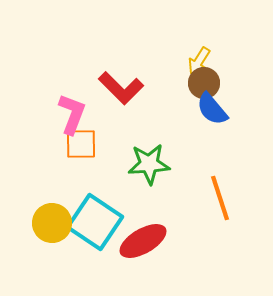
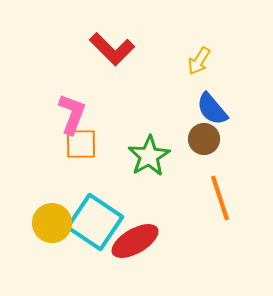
brown circle: moved 56 px down
red L-shape: moved 9 px left, 39 px up
green star: moved 8 px up; rotated 27 degrees counterclockwise
red ellipse: moved 8 px left
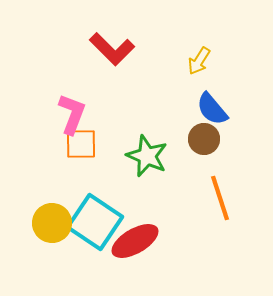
green star: moved 2 px left; rotated 18 degrees counterclockwise
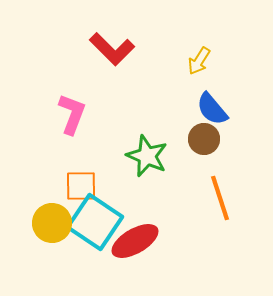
orange square: moved 42 px down
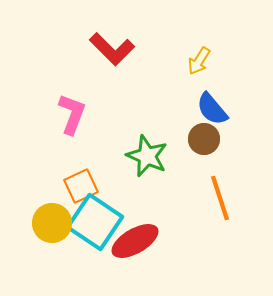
orange square: rotated 24 degrees counterclockwise
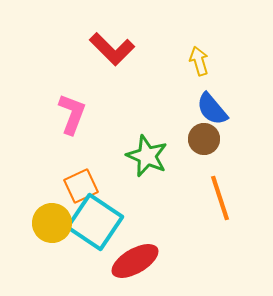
yellow arrow: rotated 132 degrees clockwise
red ellipse: moved 20 px down
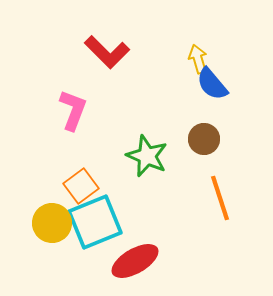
red L-shape: moved 5 px left, 3 px down
yellow arrow: moved 1 px left, 2 px up
blue semicircle: moved 25 px up
pink L-shape: moved 1 px right, 4 px up
orange square: rotated 12 degrees counterclockwise
cyan square: rotated 34 degrees clockwise
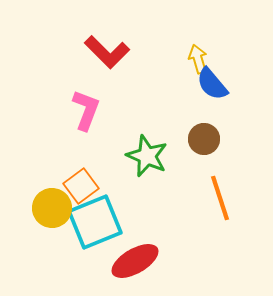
pink L-shape: moved 13 px right
yellow circle: moved 15 px up
